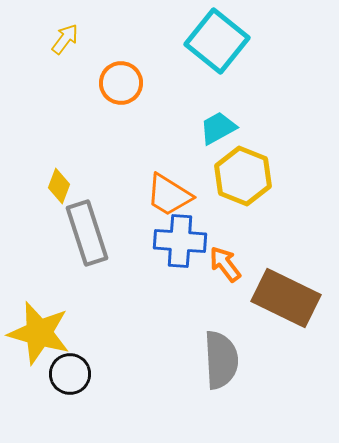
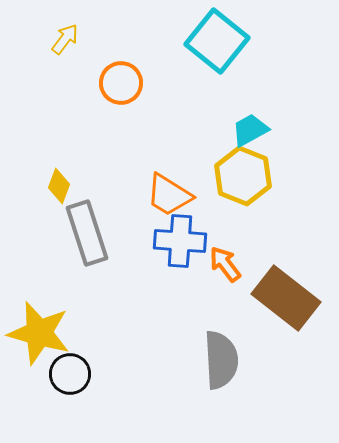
cyan trapezoid: moved 32 px right, 2 px down
brown rectangle: rotated 12 degrees clockwise
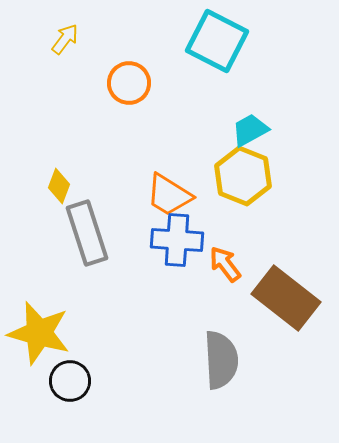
cyan square: rotated 12 degrees counterclockwise
orange circle: moved 8 px right
blue cross: moved 3 px left, 1 px up
black circle: moved 7 px down
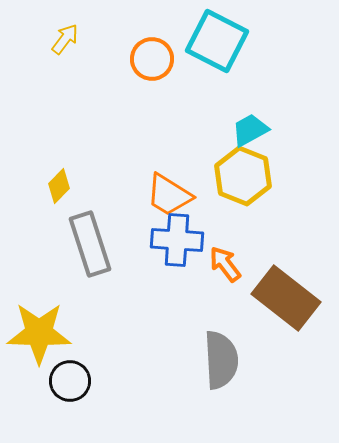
orange circle: moved 23 px right, 24 px up
yellow diamond: rotated 24 degrees clockwise
gray rectangle: moved 3 px right, 11 px down
yellow star: rotated 14 degrees counterclockwise
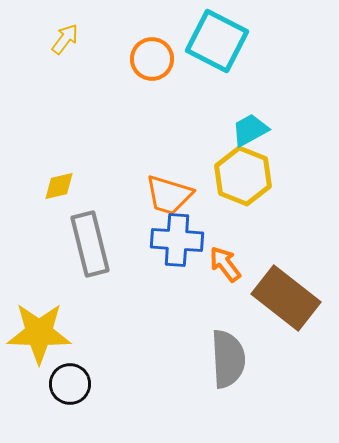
yellow diamond: rotated 32 degrees clockwise
orange trapezoid: rotated 15 degrees counterclockwise
gray rectangle: rotated 4 degrees clockwise
gray semicircle: moved 7 px right, 1 px up
black circle: moved 3 px down
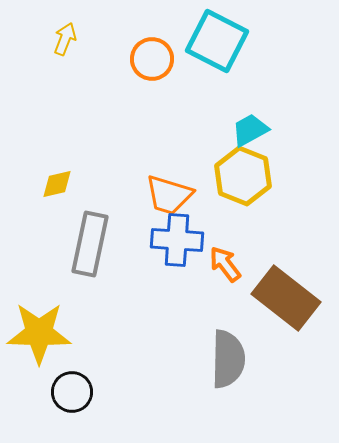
yellow arrow: rotated 16 degrees counterclockwise
yellow diamond: moved 2 px left, 2 px up
gray rectangle: rotated 26 degrees clockwise
gray semicircle: rotated 4 degrees clockwise
black circle: moved 2 px right, 8 px down
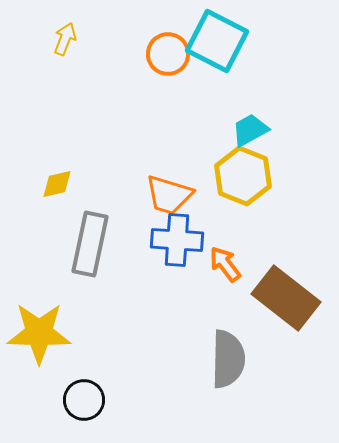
orange circle: moved 16 px right, 5 px up
black circle: moved 12 px right, 8 px down
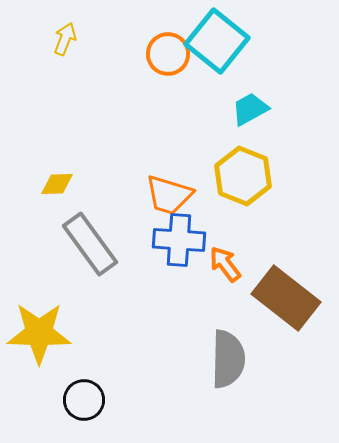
cyan square: rotated 12 degrees clockwise
cyan trapezoid: moved 21 px up
yellow diamond: rotated 12 degrees clockwise
blue cross: moved 2 px right
gray rectangle: rotated 48 degrees counterclockwise
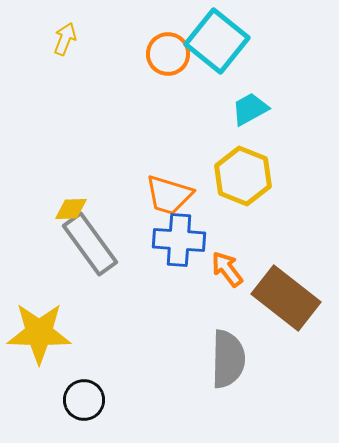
yellow diamond: moved 14 px right, 25 px down
orange arrow: moved 2 px right, 5 px down
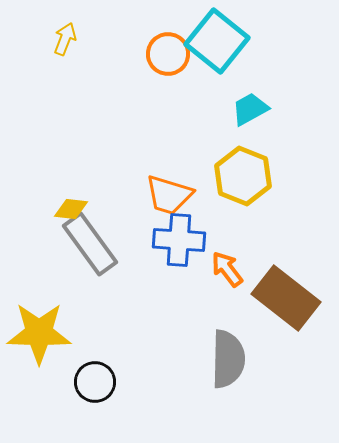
yellow diamond: rotated 8 degrees clockwise
black circle: moved 11 px right, 18 px up
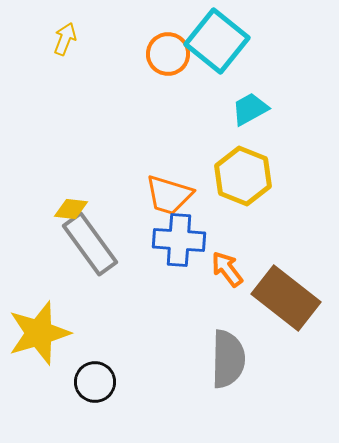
yellow star: rotated 18 degrees counterclockwise
